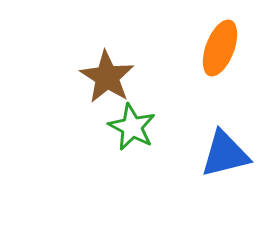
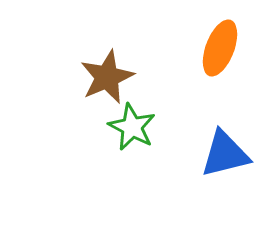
brown star: rotated 16 degrees clockwise
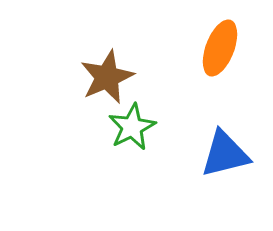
green star: rotated 18 degrees clockwise
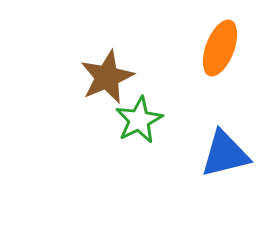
green star: moved 7 px right, 7 px up
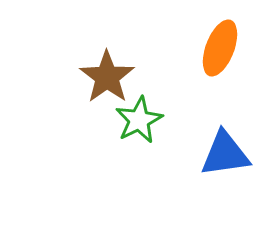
brown star: rotated 12 degrees counterclockwise
blue triangle: rotated 6 degrees clockwise
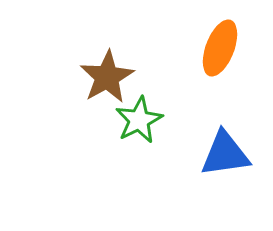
brown star: rotated 6 degrees clockwise
